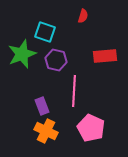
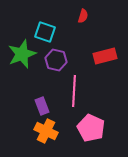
red rectangle: rotated 10 degrees counterclockwise
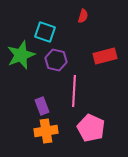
green star: moved 1 px left, 1 px down
orange cross: rotated 35 degrees counterclockwise
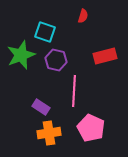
purple rectangle: moved 1 px left, 1 px down; rotated 36 degrees counterclockwise
orange cross: moved 3 px right, 2 px down
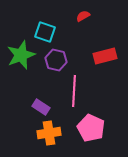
red semicircle: rotated 136 degrees counterclockwise
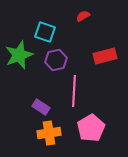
green star: moved 2 px left
purple hexagon: rotated 25 degrees counterclockwise
pink pentagon: rotated 16 degrees clockwise
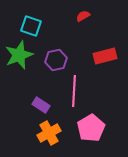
cyan square: moved 14 px left, 6 px up
purple rectangle: moved 2 px up
orange cross: rotated 20 degrees counterclockwise
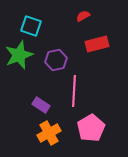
red rectangle: moved 8 px left, 12 px up
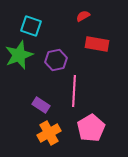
red rectangle: rotated 25 degrees clockwise
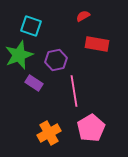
pink line: rotated 12 degrees counterclockwise
purple rectangle: moved 7 px left, 22 px up
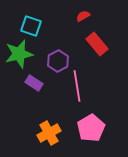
red rectangle: rotated 40 degrees clockwise
green star: moved 1 px up; rotated 8 degrees clockwise
purple hexagon: moved 2 px right, 1 px down; rotated 15 degrees counterclockwise
pink line: moved 3 px right, 5 px up
